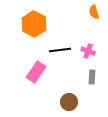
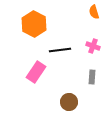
pink cross: moved 5 px right, 5 px up
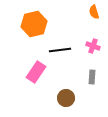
orange hexagon: rotated 20 degrees clockwise
brown circle: moved 3 px left, 4 px up
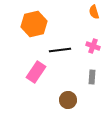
brown circle: moved 2 px right, 2 px down
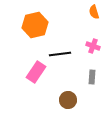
orange hexagon: moved 1 px right, 1 px down
black line: moved 4 px down
